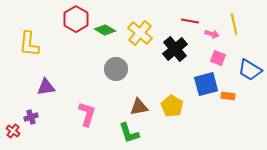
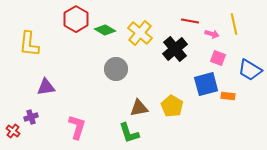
brown triangle: moved 1 px down
pink L-shape: moved 10 px left, 13 px down
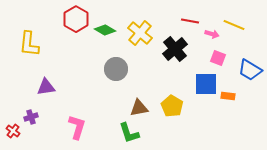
yellow line: moved 1 px down; rotated 55 degrees counterclockwise
blue square: rotated 15 degrees clockwise
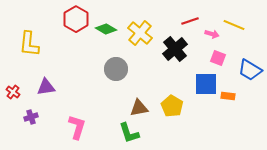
red line: rotated 30 degrees counterclockwise
green diamond: moved 1 px right, 1 px up
red cross: moved 39 px up
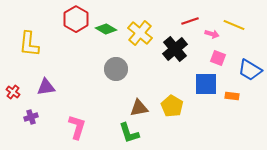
orange rectangle: moved 4 px right
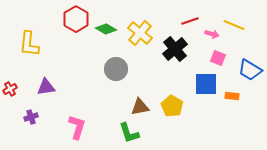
red cross: moved 3 px left, 3 px up; rotated 24 degrees clockwise
brown triangle: moved 1 px right, 1 px up
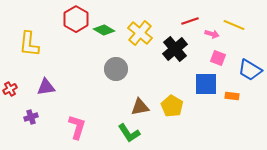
green diamond: moved 2 px left, 1 px down
green L-shape: rotated 15 degrees counterclockwise
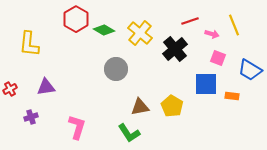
yellow line: rotated 45 degrees clockwise
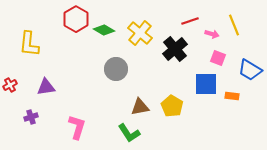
red cross: moved 4 px up
